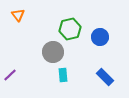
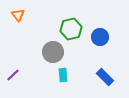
green hexagon: moved 1 px right
purple line: moved 3 px right
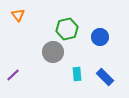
green hexagon: moved 4 px left
cyan rectangle: moved 14 px right, 1 px up
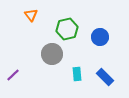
orange triangle: moved 13 px right
gray circle: moved 1 px left, 2 px down
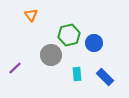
green hexagon: moved 2 px right, 6 px down
blue circle: moved 6 px left, 6 px down
gray circle: moved 1 px left, 1 px down
purple line: moved 2 px right, 7 px up
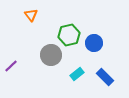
purple line: moved 4 px left, 2 px up
cyan rectangle: rotated 56 degrees clockwise
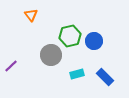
green hexagon: moved 1 px right, 1 px down
blue circle: moved 2 px up
cyan rectangle: rotated 24 degrees clockwise
